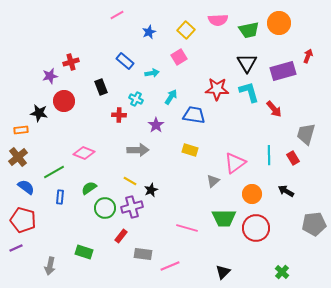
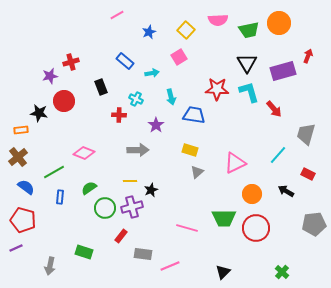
cyan arrow at (171, 97): rotated 133 degrees clockwise
cyan line at (269, 155): moved 9 px right; rotated 42 degrees clockwise
red rectangle at (293, 158): moved 15 px right, 16 px down; rotated 32 degrees counterclockwise
pink triangle at (235, 163): rotated 10 degrees clockwise
yellow line at (130, 181): rotated 32 degrees counterclockwise
gray triangle at (213, 181): moved 16 px left, 9 px up
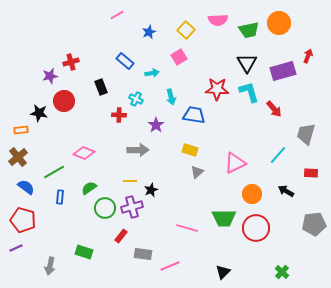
red rectangle at (308, 174): moved 3 px right, 1 px up; rotated 24 degrees counterclockwise
